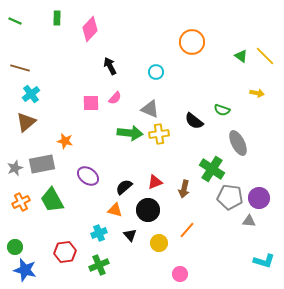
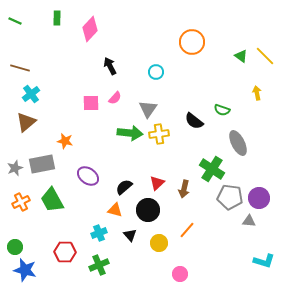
yellow arrow at (257, 93): rotated 112 degrees counterclockwise
gray triangle at (150, 109): moved 2 px left; rotated 42 degrees clockwise
red triangle at (155, 182): moved 2 px right, 1 px down; rotated 21 degrees counterclockwise
red hexagon at (65, 252): rotated 10 degrees clockwise
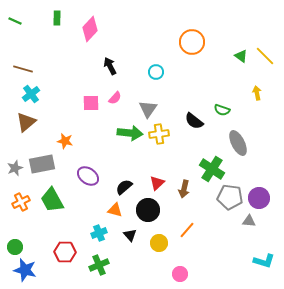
brown line at (20, 68): moved 3 px right, 1 px down
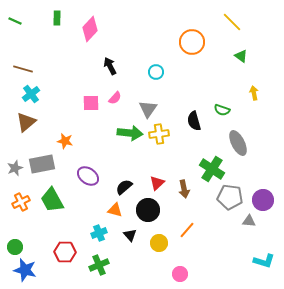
yellow line at (265, 56): moved 33 px left, 34 px up
yellow arrow at (257, 93): moved 3 px left
black semicircle at (194, 121): rotated 36 degrees clockwise
brown arrow at (184, 189): rotated 24 degrees counterclockwise
purple circle at (259, 198): moved 4 px right, 2 px down
